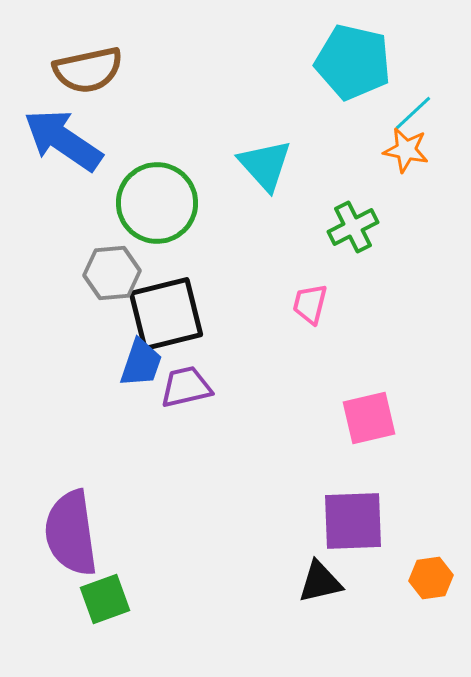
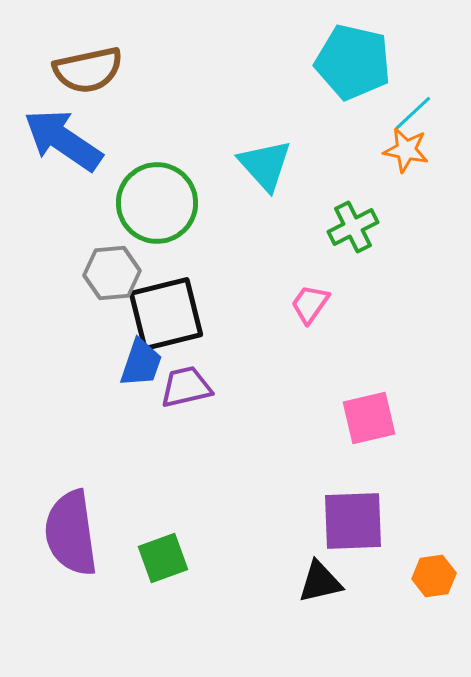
pink trapezoid: rotated 21 degrees clockwise
orange hexagon: moved 3 px right, 2 px up
green square: moved 58 px right, 41 px up
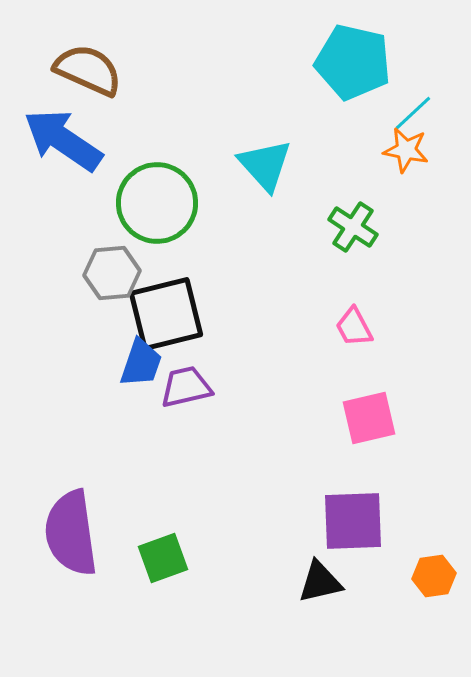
brown semicircle: rotated 144 degrees counterclockwise
green cross: rotated 30 degrees counterclockwise
pink trapezoid: moved 44 px right, 23 px down; rotated 63 degrees counterclockwise
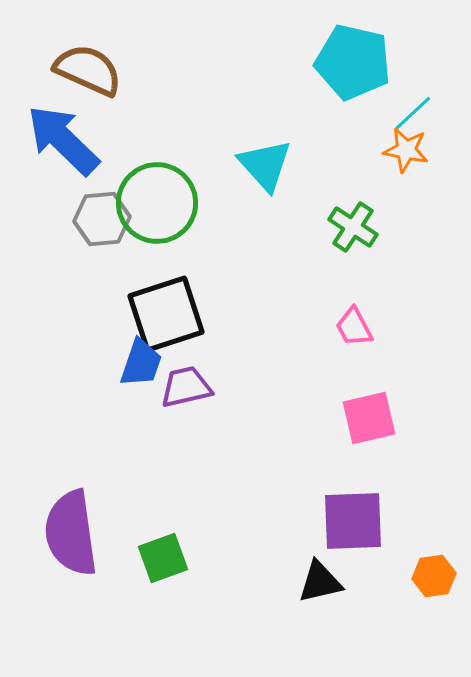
blue arrow: rotated 10 degrees clockwise
gray hexagon: moved 10 px left, 54 px up
black square: rotated 4 degrees counterclockwise
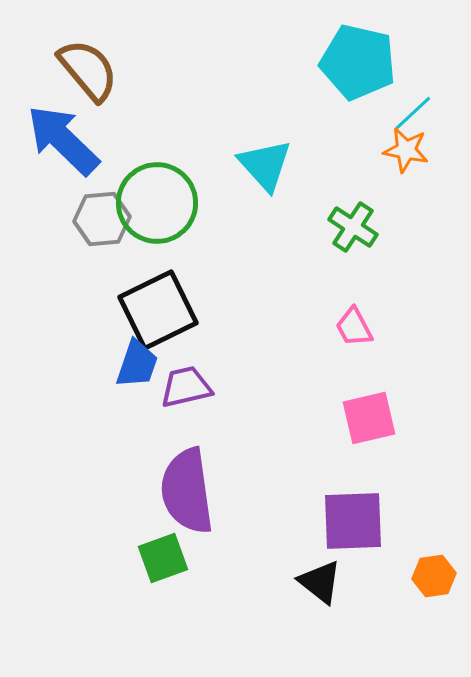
cyan pentagon: moved 5 px right
brown semicircle: rotated 26 degrees clockwise
black square: moved 8 px left, 4 px up; rotated 8 degrees counterclockwise
blue trapezoid: moved 4 px left, 1 px down
purple semicircle: moved 116 px right, 42 px up
black triangle: rotated 51 degrees clockwise
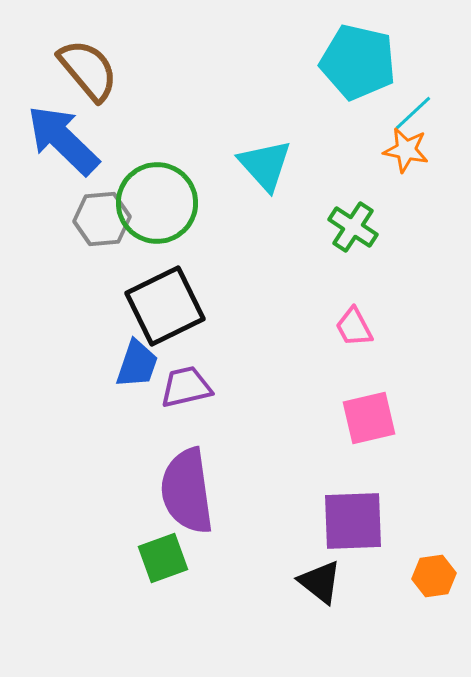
black square: moved 7 px right, 4 px up
